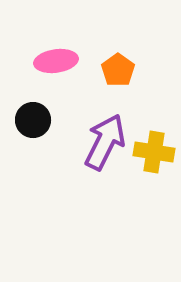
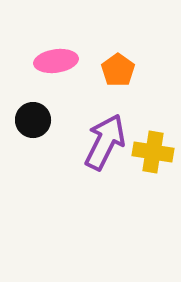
yellow cross: moved 1 px left
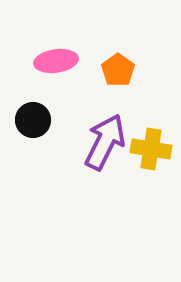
yellow cross: moved 2 px left, 3 px up
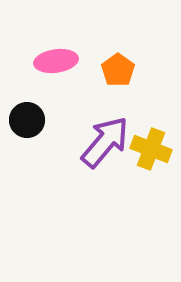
black circle: moved 6 px left
purple arrow: rotated 14 degrees clockwise
yellow cross: rotated 12 degrees clockwise
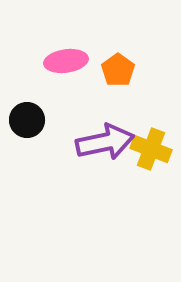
pink ellipse: moved 10 px right
purple arrow: rotated 38 degrees clockwise
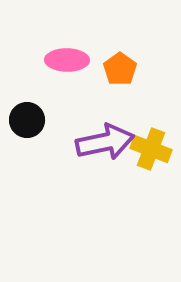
pink ellipse: moved 1 px right, 1 px up; rotated 9 degrees clockwise
orange pentagon: moved 2 px right, 1 px up
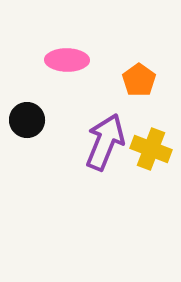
orange pentagon: moved 19 px right, 11 px down
purple arrow: rotated 56 degrees counterclockwise
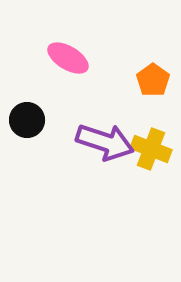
pink ellipse: moved 1 px right, 2 px up; rotated 30 degrees clockwise
orange pentagon: moved 14 px right
purple arrow: rotated 86 degrees clockwise
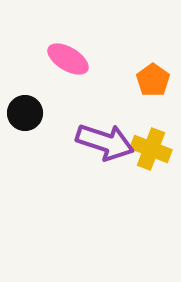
pink ellipse: moved 1 px down
black circle: moved 2 px left, 7 px up
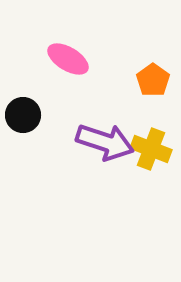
black circle: moved 2 px left, 2 px down
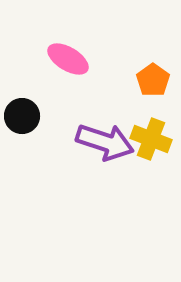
black circle: moved 1 px left, 1 px down
yellow cross: moved 10 px up
